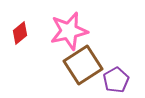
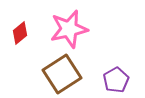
pink star: moved 2 px up
brown square: moved 21 px left, 9 px down
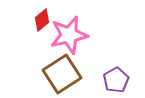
pink star: moved 6 px down
red diamond: moved 22 px right, 13 px up
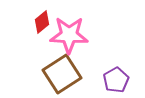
red diamond: moved 2 px down
pink star: rotated 15 degrees clockwise
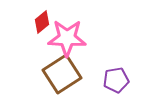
pink star: moved 2 px left, 3 px down
purple pentagon: rotated 20 degrees clockwise
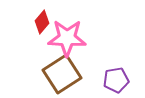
red diamond: rotated 10 degrees counterclockwise
